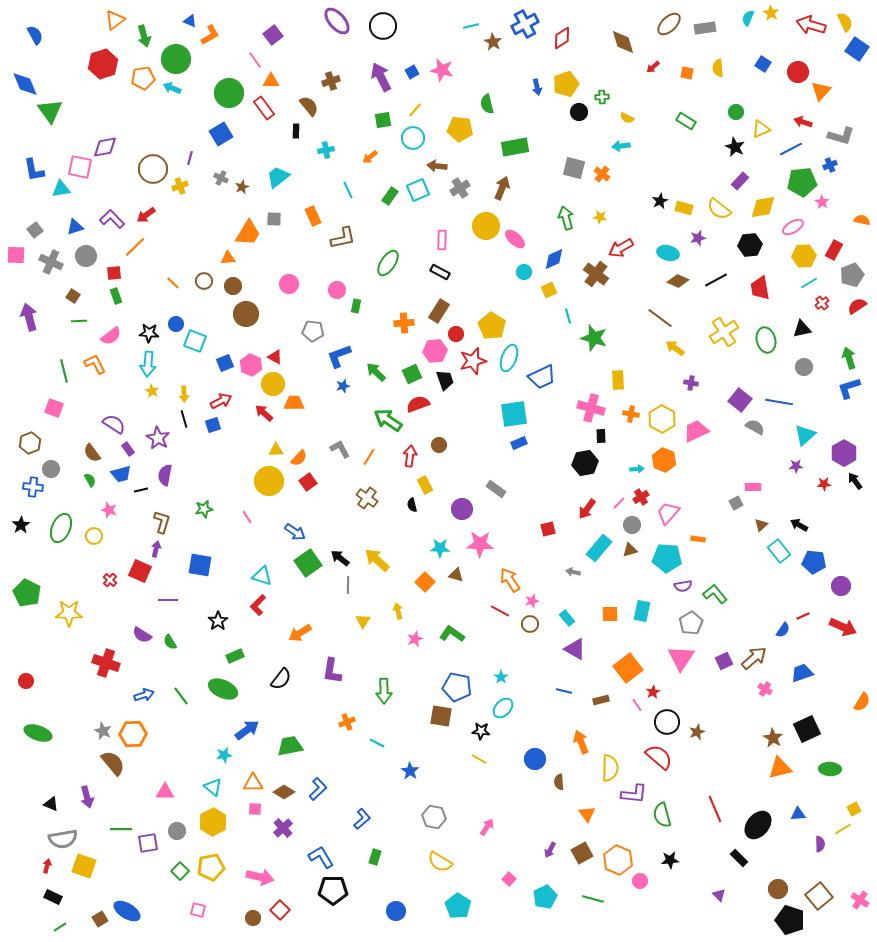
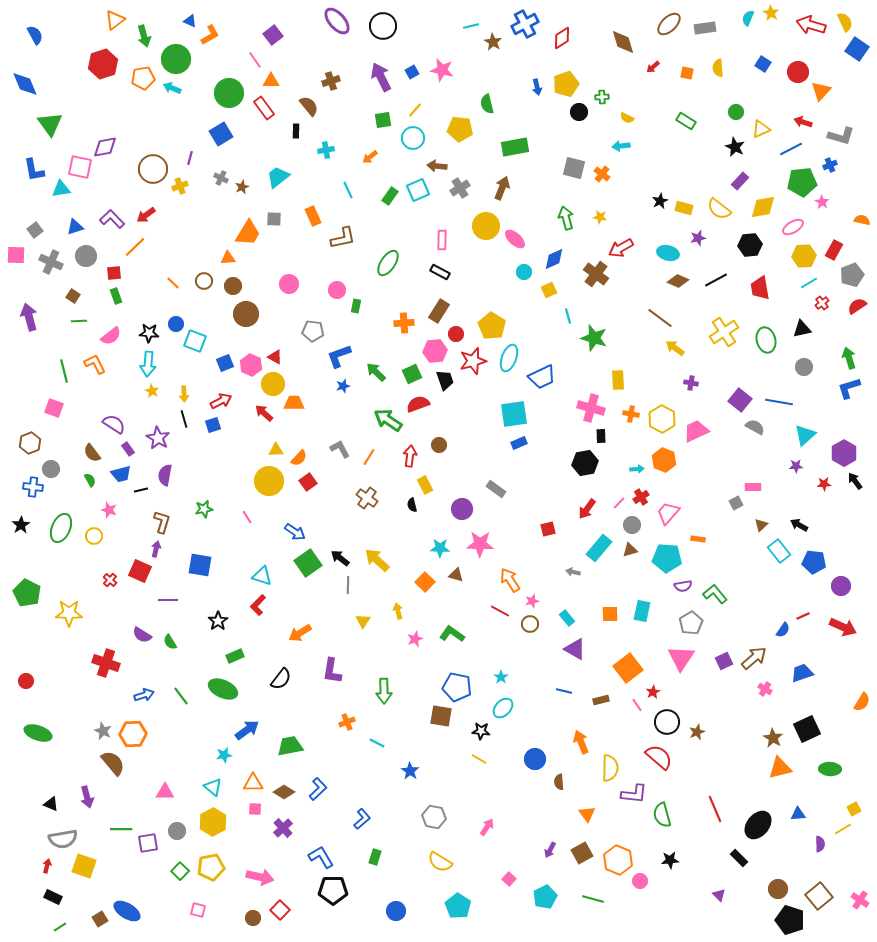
green triangle at (50, 111): moved 13 px down
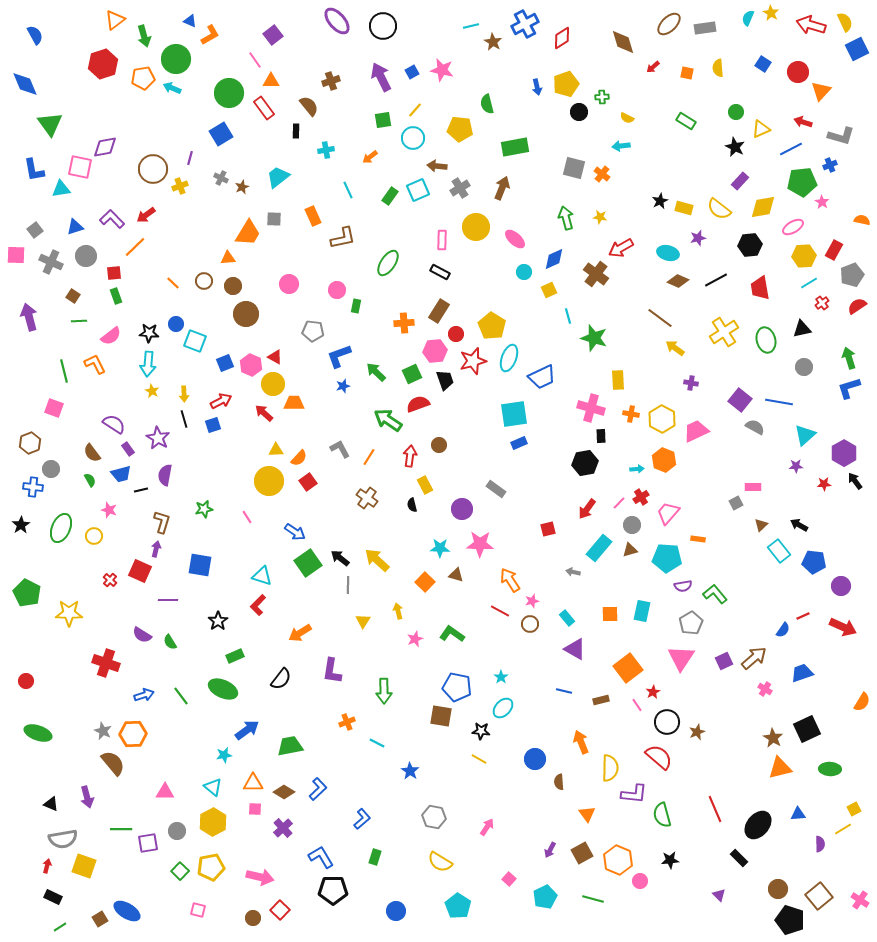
blue square at (857, 49): rotated 30 degrees clockwise
yellow circle at (486, 226): moved 10 px left, 1 px down
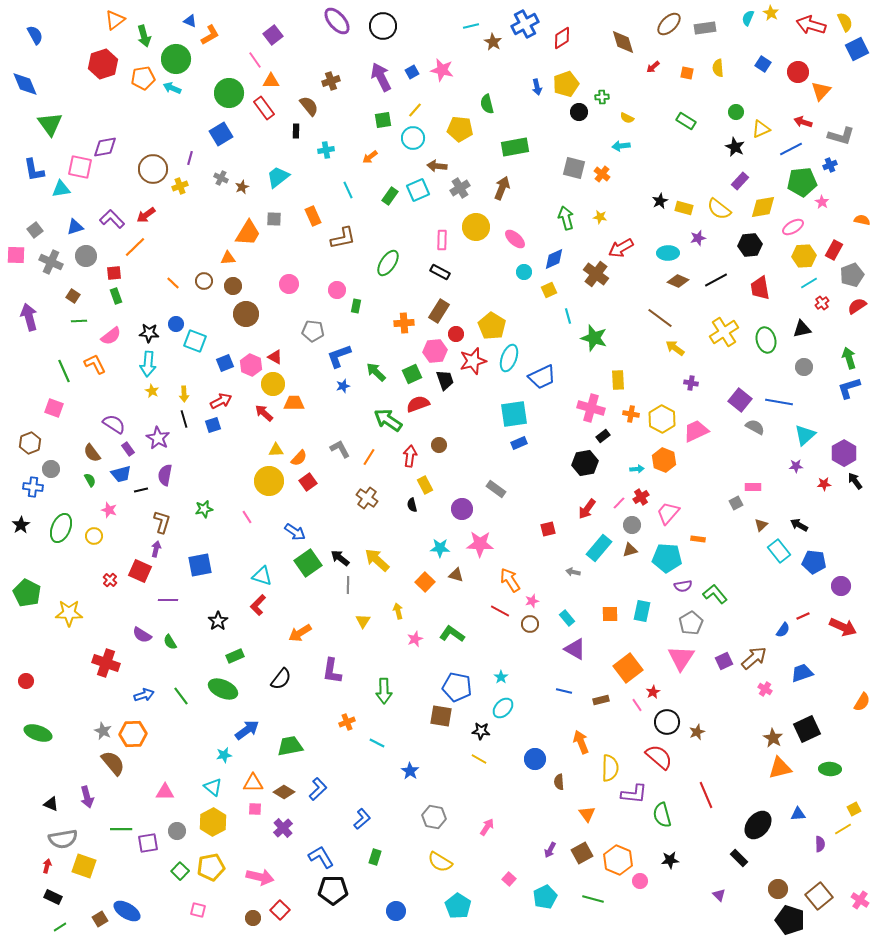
cyan ellipse at (668, 253): rotated 15 degrees counterclockwise
green line at (64, 371): rotated 10 degrees counterclockwise
black rectangle at (601, 436): moved 2 px right; rotated 56 degrees clockwise
blue square at (200, 565): rotated 20 degrees counterclockwise
red line at (715, 809): moved 9 px left, 14 px up
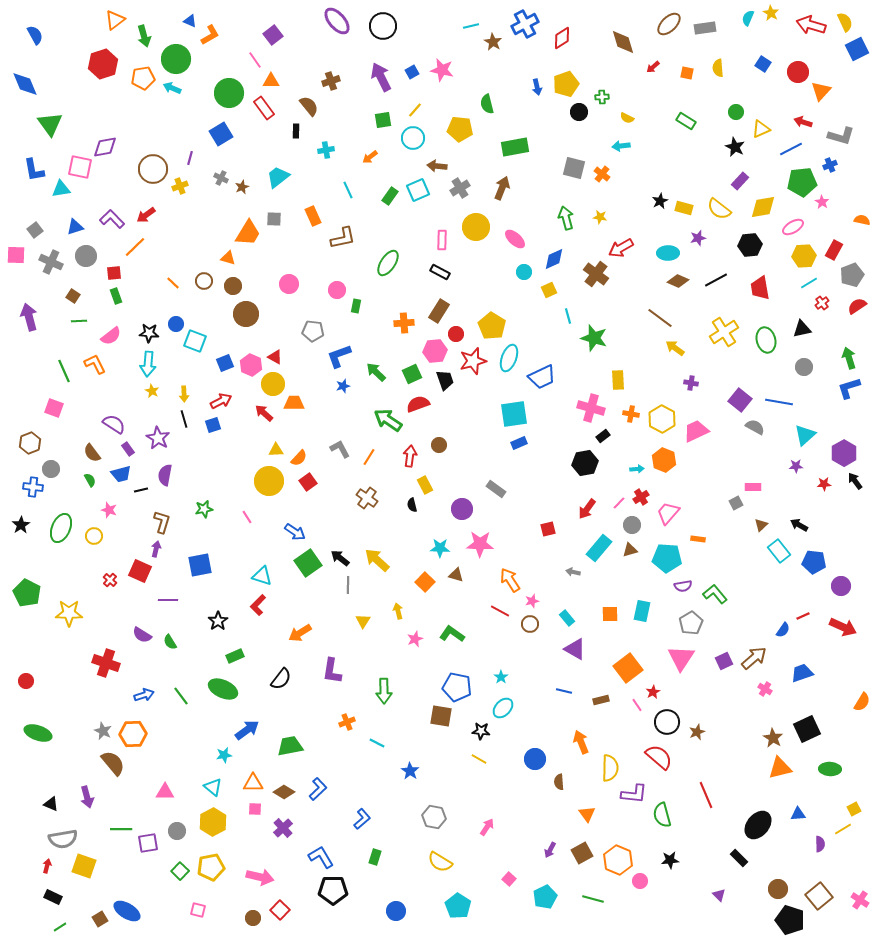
orange triangle at (228, 258): rotated 21 degrees clockwise
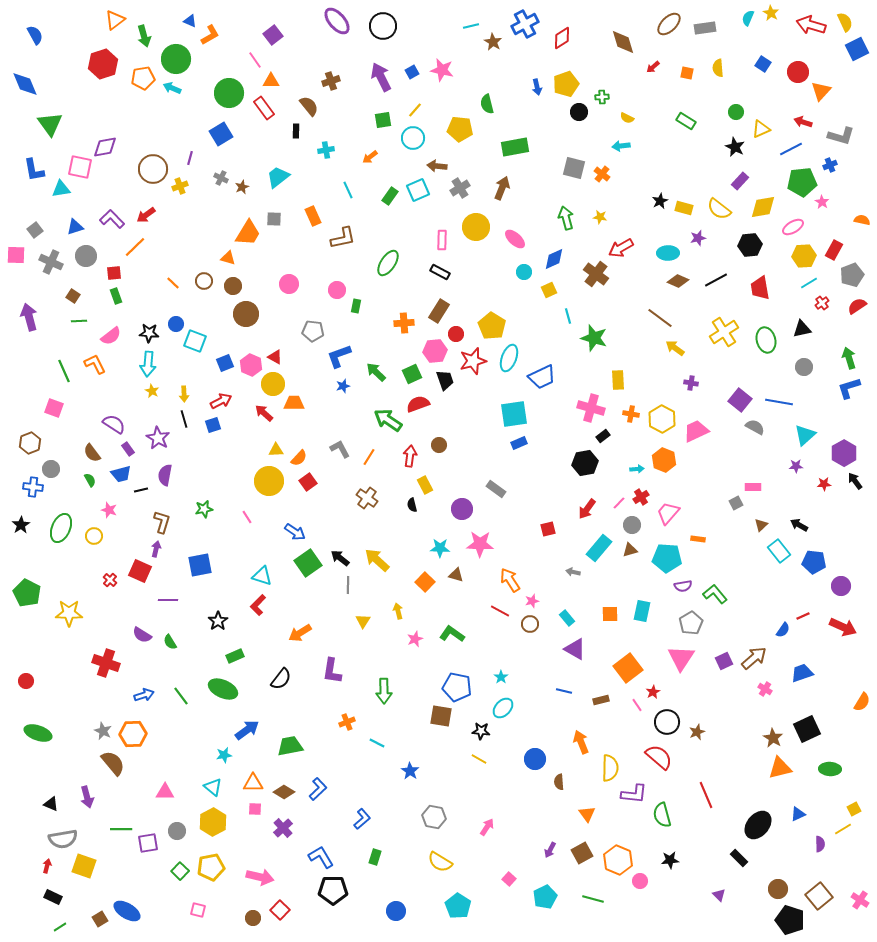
blue triangle at (798, 814): rotated 21 degrees counterclockwise
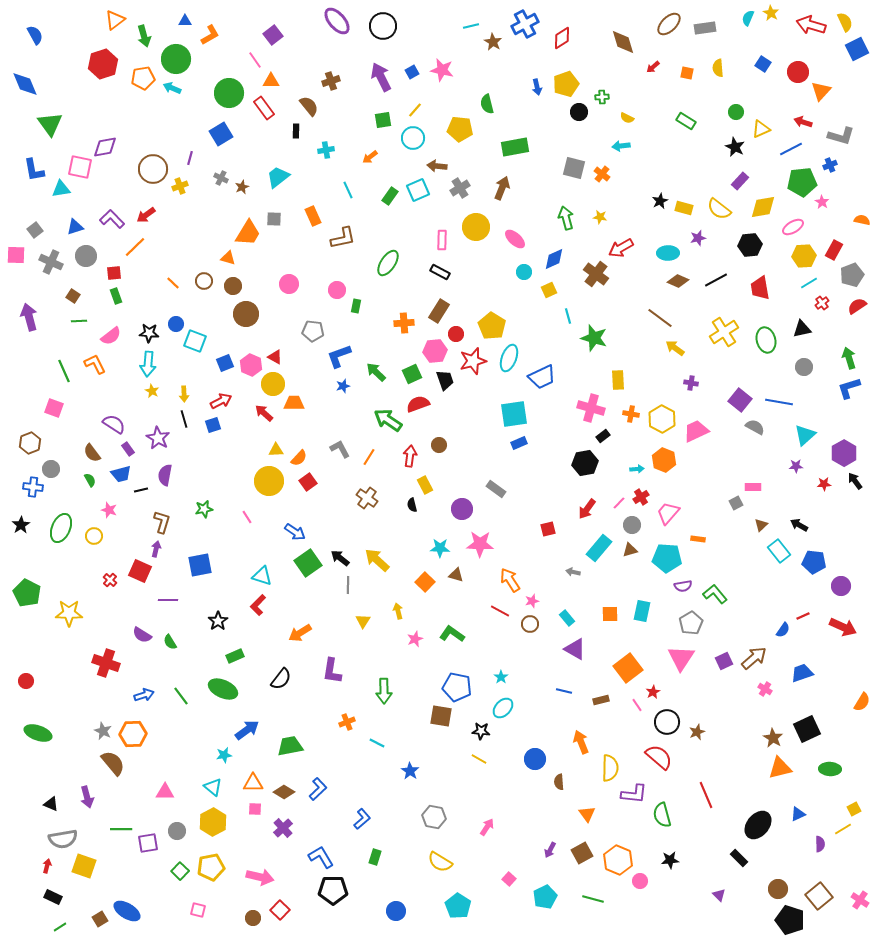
blue triangle at (190, 21): moved 5 px left; rotated 24 degrees counterclockwise
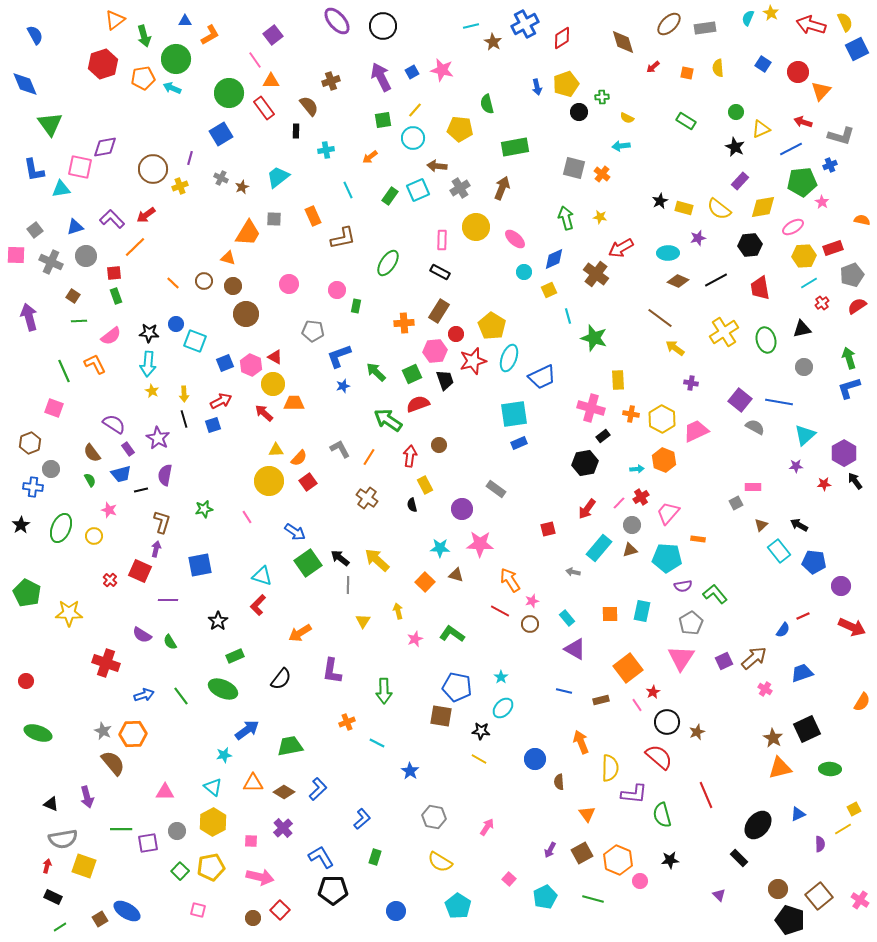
red rectangle at (834, 250): moved 1 px left, 2 px up; rotated 42 degrees clockwise
red arrow at (843, 627): moved 9 px right
pink square at (255, 809): moved 4 px left, 32 px down
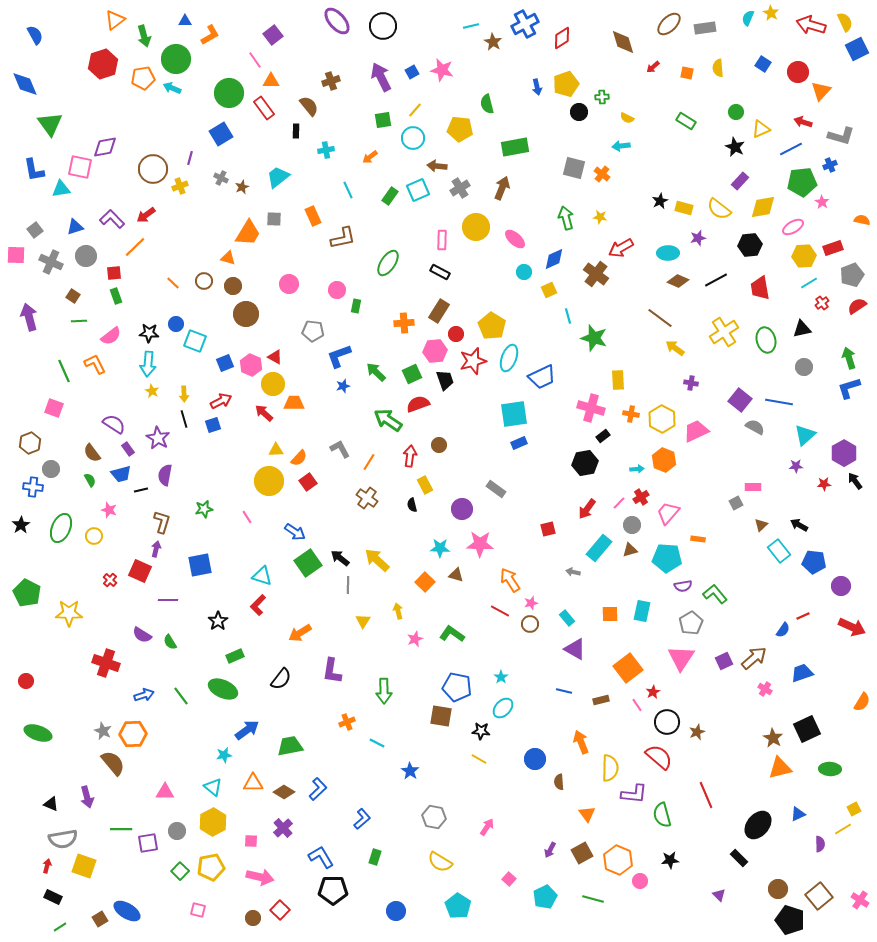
orange line at (369, 457): moved 5 px down
pink star at (532, 601): moved 1 px left, 2 px down
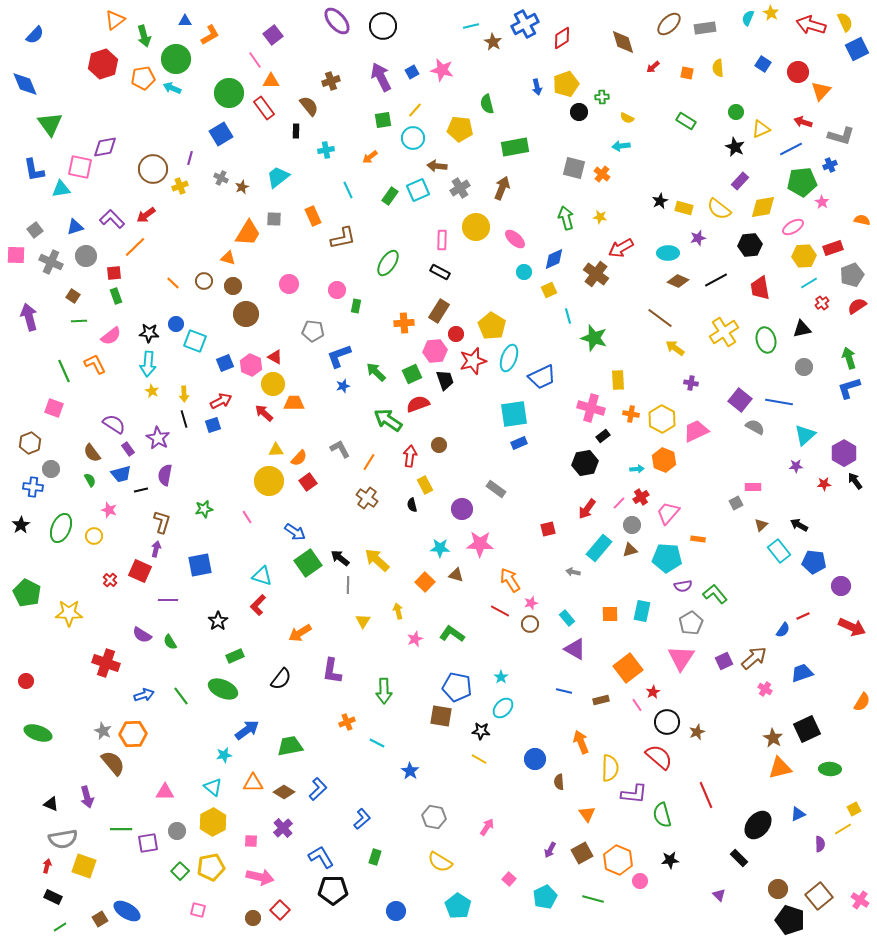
blue semicircle at (35, 35): rotated 72 degrees clockwise
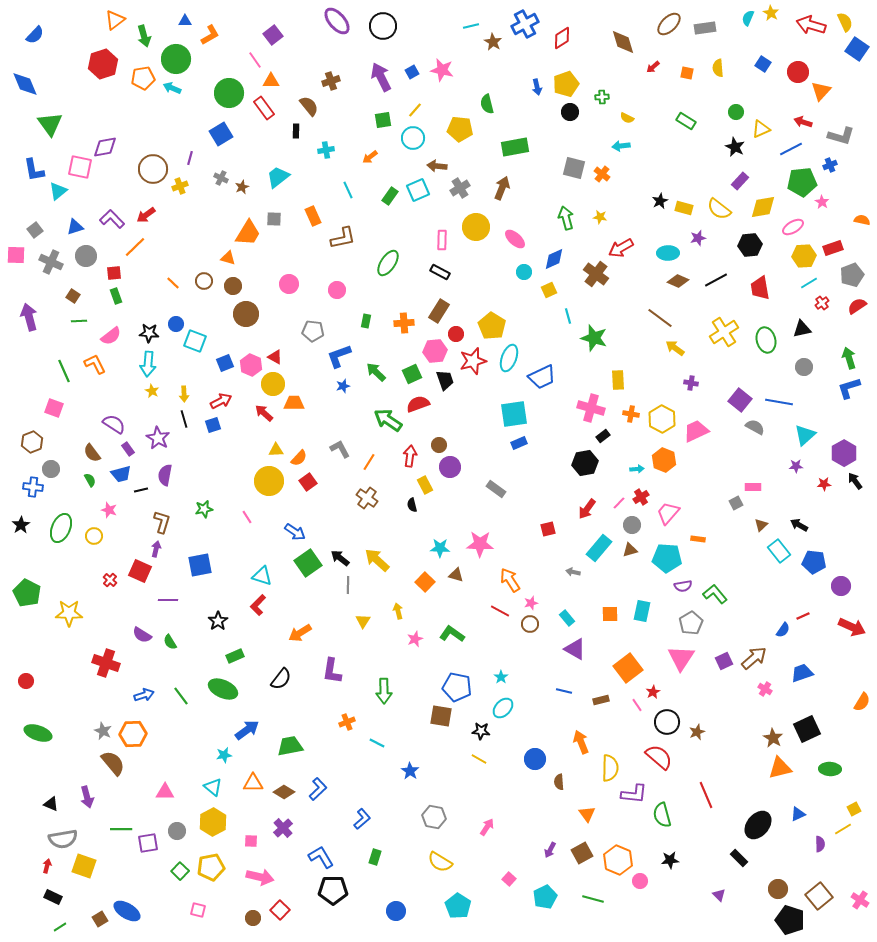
blue square at (857, 49): rotated 30 degrees counterclockwise
black circle at (579, 112): moved 9 px left
cyan triangle at (61, 189): moved 3 px left, 2 px down; rotated 30 degrees counterclockwise
green rectangle at (356, 306): moved 10 px right, 15 px down
brown hexagon at (30, 443): moved 2 px right, 1 px up
purple circle at (462, 509): moved 12 px left, 42 px up
